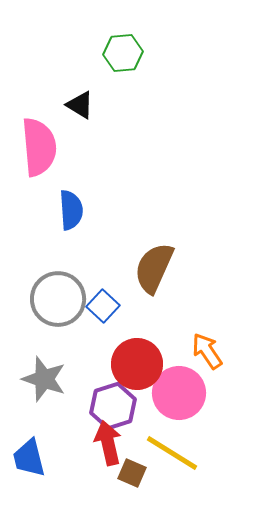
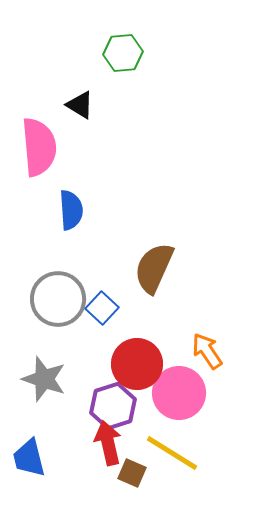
blue square: moved 1 px left, 2 px down
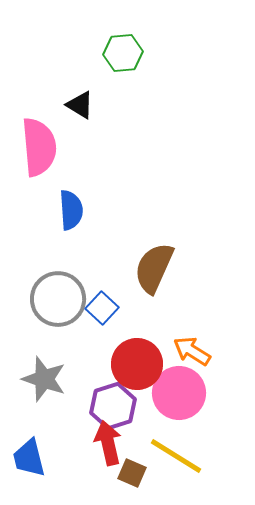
orange arrow: moved 15 px left; rotated 24 degrees counterclockwise
yellow line: moved 4 px right, 3 px down
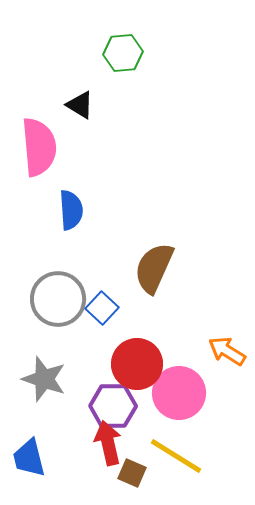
orange arrow: moved 35 px right
purple hexagon: rotated 18 degrees clockwise
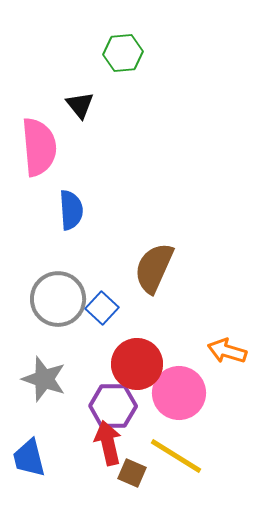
black triangle: rotated 20 degrees clockwise
orange arrow: rotated 15 degrees counterclockwise
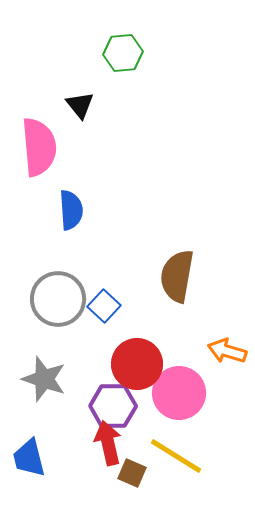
brown semicircle: moved 23 px right, 8 px down; rotated 14 degrees counterclockwise
blue square: moved 2 px right, 2 px up
